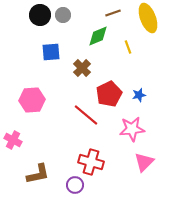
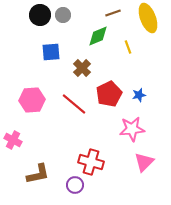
red line: moved 12 px left, 11 px up
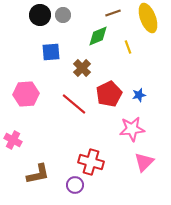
pink hexagon: moved 6 px left, 6 px up
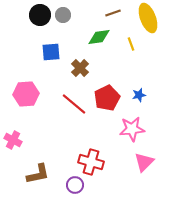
green diamond: moved 1 px right, 1 px down; rotated 15 degrees clockwise
yellow line: moved 3 px right, 3 px up
brown cross: moved 2 px left
red pentagon: moved 2 px left, 4 px down
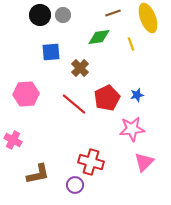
blue star: moved 2 px left
